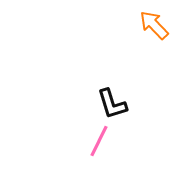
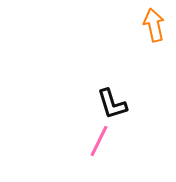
orange arrow: rotated 32 degrees clockwise
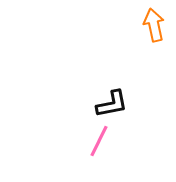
black L-shape: rotated 84 degrees counterclockwise
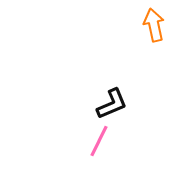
black L-shape: rotated 12 degrees counterclockwise
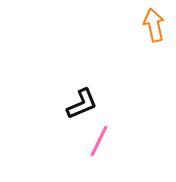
black L-shape: moved 30 px left
